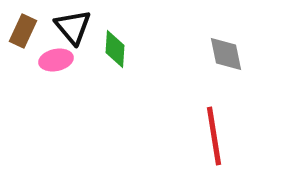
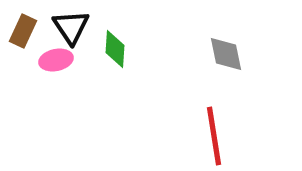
black triangle: moved 2 px left; rotated 6 degrees clockwise
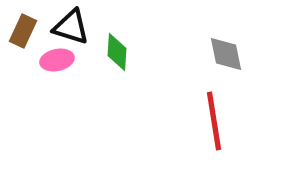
black triangle: rotated 39 degrees counterclockwise
green diamond: moved 2 px right, 3 px down
pink ellipse: moved 1 px right
red line: moved 15 px up
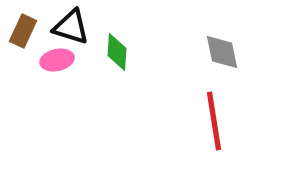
gray diamond: moved 4 px left, 2 px up
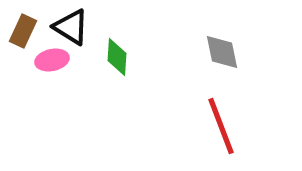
black triangle: rotated 15 degrees clockwise
green diamond: moved 5 px down
pink ellipse: moved 5 px left
red line: moved 7 px right, 5 px down; rotated 12 degrees counterclockwise
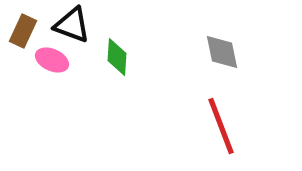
black triangle: moved 1 px right, 2 px up; rotated 12 degrees counterclockwise
pink ellipse: rotated 36 degrees clockwise
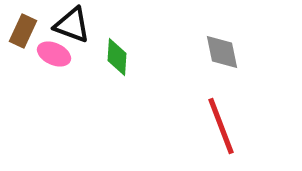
pink ellipse: moved 2 px right, 6 px up
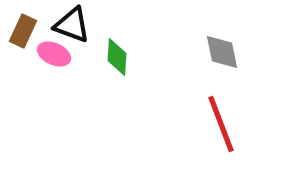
red line: moved 2 px up
